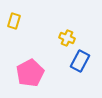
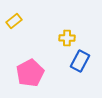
yellow rectangle: rotated 35 degrees clockwise
yellow cross: rotated 21 degrees counterclockwise
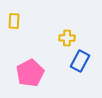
yellow rectangle: rotated 49 degrees counterclockwise
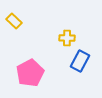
yellow rectangle: rotated 49 degrees counterclockwise
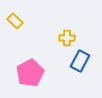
yellow rectangle: moved 1 px right
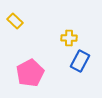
yellow cross: moved 2 px right
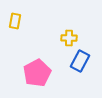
yellow rectangle: rotated 56 degrees clockwise
pink pentagon: moved 7 px right
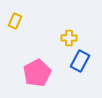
yellow rectangle: rotated 14 degrees clockwise
